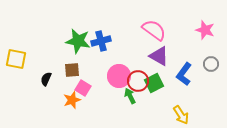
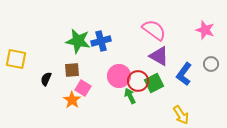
orange star: rotated 18 degrees counterclockwise
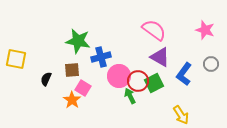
blue cross: moved 16 px down
purple triangle: moved 1 px right, 1 px down
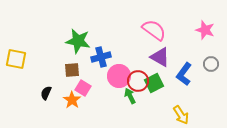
black semicircle: moved 14 px down
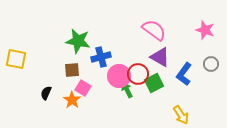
red circle: moved 7 px up
green arrow: moved 3 px left, 6 px up
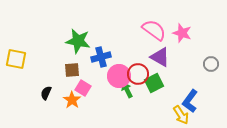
pink star: moved 23 px left, 3 px down
blue L-shape: moved 6 px right, 27 px down
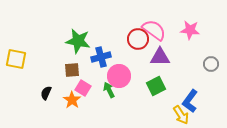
pink star: moved 8 px right, 3 px up; rotated 12 degrees counterclockwise
purple triangle: rotated 30 degrees counterclockwise
red circle: moved 35 px up
green square: moved 2 px right, 3 px down
green arrow: moved 18 px left
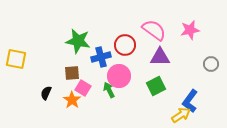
pink star: rotated 18 degrees counterclockwise
red circle: moved 13 px left, 6 px down
brown square: moved 3 px down
yellow arrow: rotated 90 degrees counterclockwise
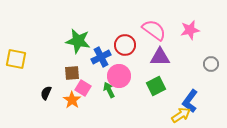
blue cross: rotated 12 degrees counterclockwise
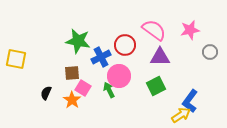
gray circle: moved 1 px left, 12 px up
